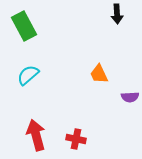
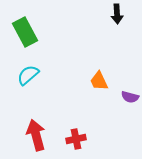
green rectangle: moved 1 px right, 6 px down
orange trapezoid: moved 7 px down
purple semicircle: rotated 18 degrees clockwise
red cross: rotated 24 degrees counterclockwise
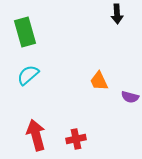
green rectangle: rotated 12 degrees clockwise
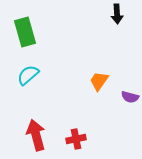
orange trapezoid: rotated 60 degrees clockwise
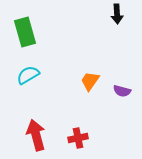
cyan semicircle: rotated 10 degrees clockwise
orange trapezoid: moved 9 px left
purple semicircle: moved 8 px left, 6 px up
red cross: moved 2 px right, 1 px up
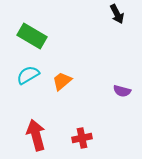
black arrow: rotated 24 degrees counterclockwise
green rectangle: moved 7 px right, 4 px down; rotated 44 degrees counterclockwise
orange trapezoid: moved 28 px left; rotated 15 degrees clockwise
red cross: moved 4 px right
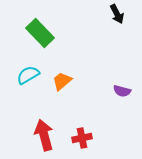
green rectangle: moved 8 px right, 3 px up; rotated 16 degrees clockwise
red arrow: moved 8 px right
